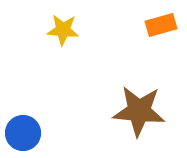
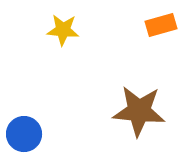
blue circle: moved 1 px right, 1 px down
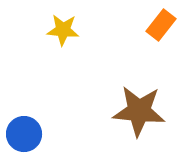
orange rectangle: rotated 36 degrees counterclockwise
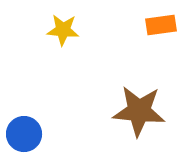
orange rectangle: rotated 44 degrees clockwise
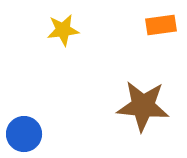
yellow star: rotated 12 degrees counterclockwise
brown star: moved 4 px right, 5 px up
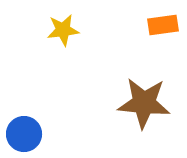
orange rectangle: moved 2 px right
brown star: moved 1 px right, 3 px up
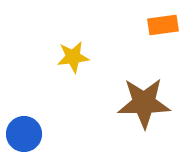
yellow star: moved 10 px right, 27 px down
brown star: rotated 6 degrees counterclockwise
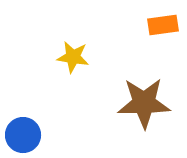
yellow star: rotated 16 degrees clockwise
blue circle: moved 1 px left, 1 px down
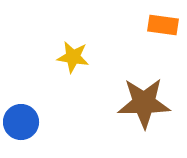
orange rectangle: rotated 16 degrees clockwise
blue circle: moved 2 px left, 13 px up
